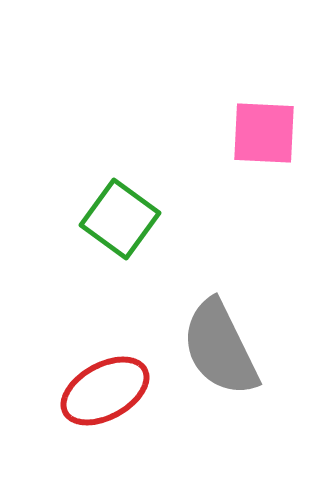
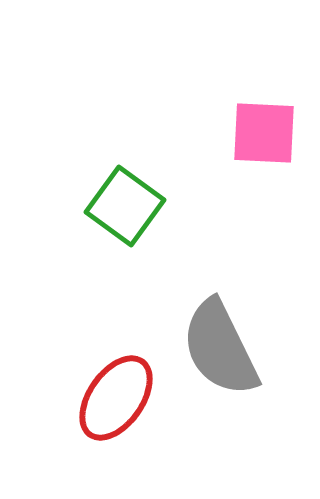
green square: moved 5 px right, 13 px up
red ellipse: moved 11 px right, 7 px down; rotated 26 degrees counterclockwise
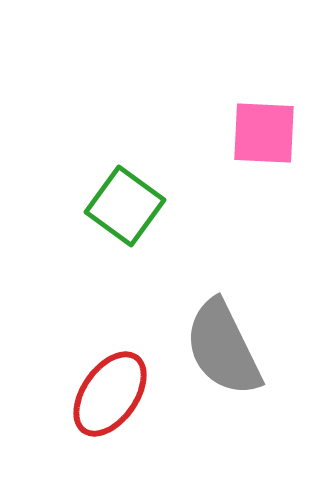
gray semicircle: moved 3 px right
red ellipse: moved 6 px left, 4 px up
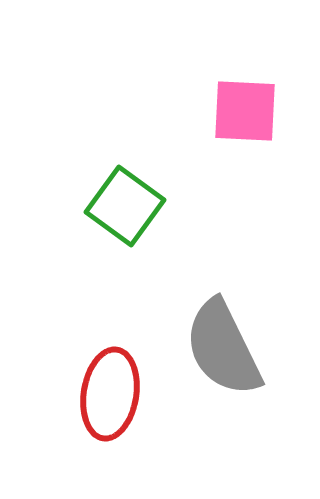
pink square: moved 19 px left, 22 px up
red ellipse: rotated 26 degrees counterclockwise
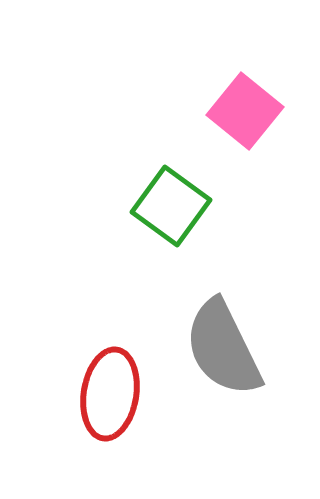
pink square: rotated 36 degrees clockwise
green square: moved 46 px right
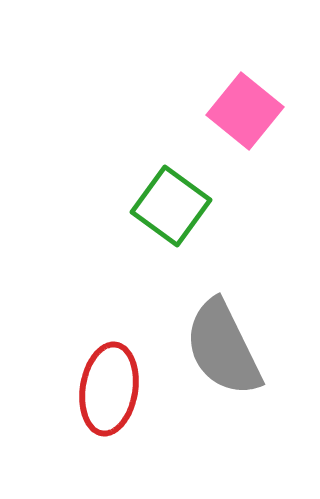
red ellipse: moved 1 px left, 5 px up
